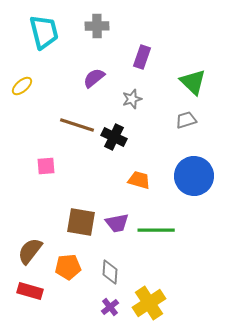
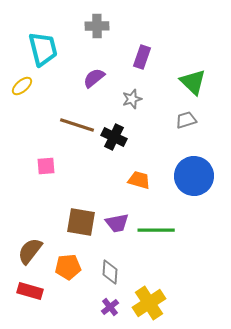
cyan trapezoid: moved 1 px left, 17 px down
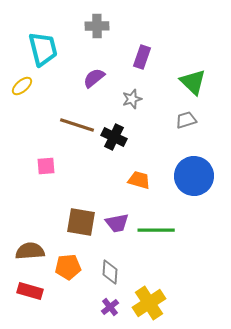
brown semicircle: rotated 48 degrees clockwise
